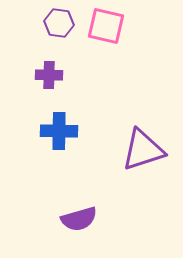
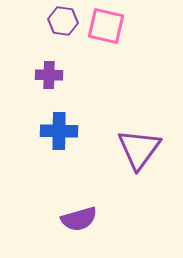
purple hexagon: moved 4 px right, 2 px up
purple triangle: moved 4 px left, 1 px up; rotated 36 degrees counterclockwise
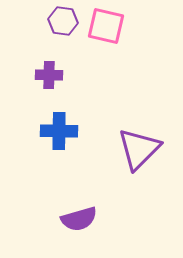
purple triangle: rotated 9 degrees clockwise
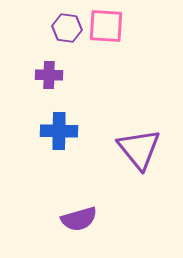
purple hexagon: moved 4 px right, 7 px down
pink square: rotated 9 degrees counterclockwise
purple triangle: rotated 24 degrees counterclockwise
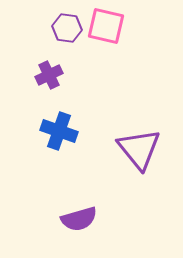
pink square: rotated 9 degrees clockwise
purple cross: rotated 28 degrees counterclockwise
blue cross: rotated 18 degrees clockwise
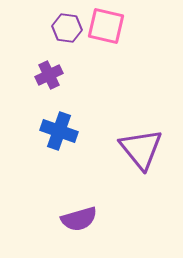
purple triangle: moved 2 px right
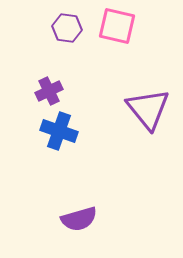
pink square: moved 11 px right
purple cross: moved 16 px down
purple triangle: moved 7 px right, 40 px up
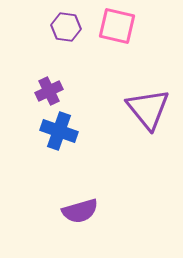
purple hexagon: moved 1 px left, 1 px up
purple semicircle: moved 1 px right, 8 px up
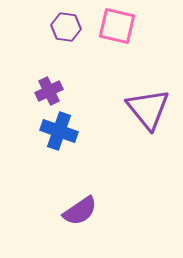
purple semicircle: rotated 18 degrees counterclockwise
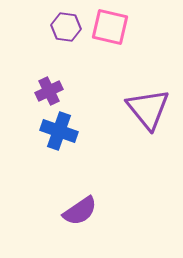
pink square: moved 7 px left, 1 px down
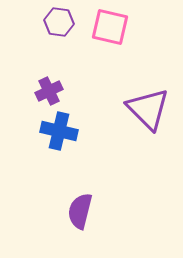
purple hexagon: moved 7 px left, 5 px up
purple triangle: rotated 6 degrees counterclockwise
blue cross: rotated 6 degrees counterclockwise
purple semicircle: rotated 138 degrees clockwise
